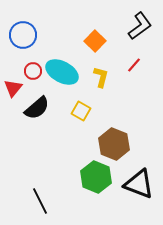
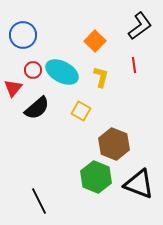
red line: rotated 49 degrees counterclockwise
red circle: moved 1 px up
black line: moved 1 px left
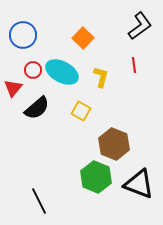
orange square: moved 12 px left, 3 px up
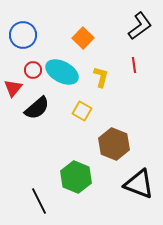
yellow square: moved 1 px right
green hexagon: moved 20 px left
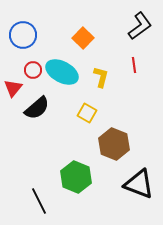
yellow square: moved 5 px right, 2 px down
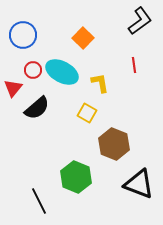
black L-shape: moved 5 px up
yellow L-shape: moved 1 px left, 6 px down; rotated 25 degrees counterclockwise
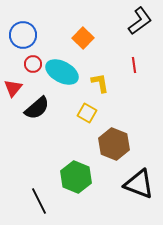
red circle: moved 6 px up
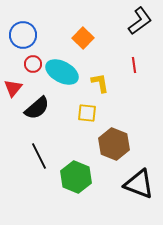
yellow square: rotated 24 degrees counterclockwise
black line: moved 45 px up
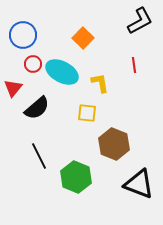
black L-shape: rotated 8 degrees clockwise
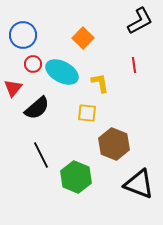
black line: moved 2 px right, 1 px up
